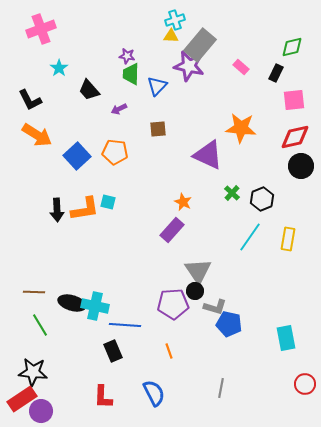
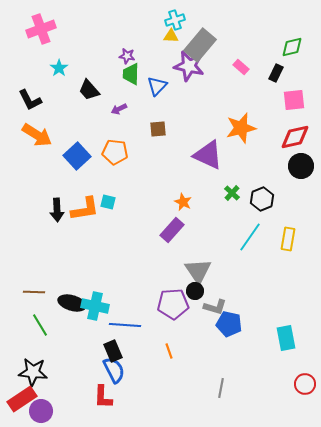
orange star at (241, 128): rotated 20 degrees counterclockwise
blue semicircle at (154, 393): moved 40 px left, 23 px up
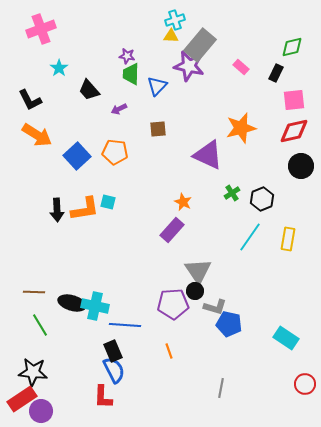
red diamond at (295, 137): moved 1 px left, 6 px up
green cross at (232, 193): rotated 14 degrees clockwise
cyan rectangle at (286, 338): rotated 45 degrees counterclockwise
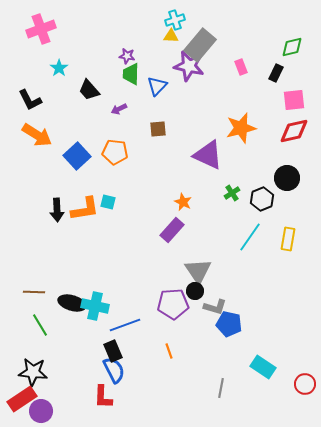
pink rectangle at (241, 67): rotated 28 degrees clockwise
black circle at (301, 166): moved 14 px left, 12 px down
blue line at (125, 325): rotated 24 degrees counterclockwise
cyan rectangle at (286, 338): moved 23 px left, 29 px down
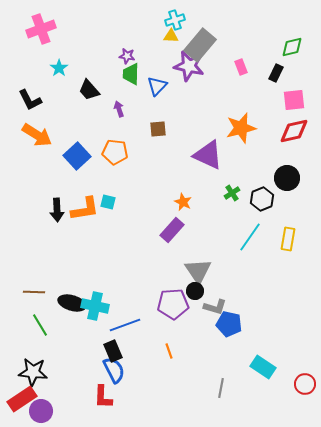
purple arrow at (119, 109): rotated 98 degrees clockwise
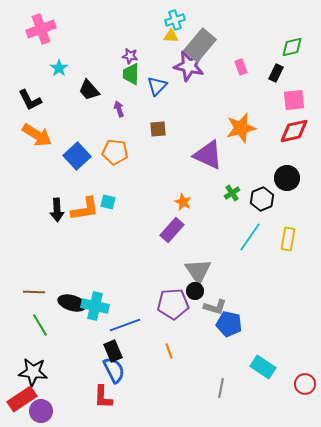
purple star at (127, 56): moved 3 px right
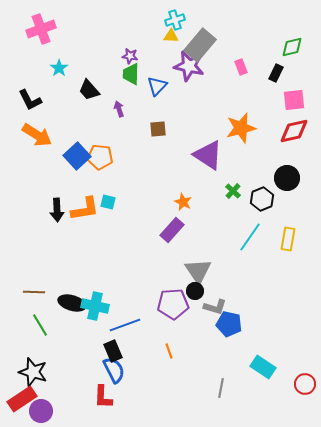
orange pentagon at (115, 152): moved 15 px left, 5 px down
purple triangle at (208, 155): rotated 8 degrees clockwise
green cross at (232, 193): moved 1 px right, 2 px up; rotated 14 degrees counterclockwise
black star at (33, 372): rotated 12 degrees clockwise
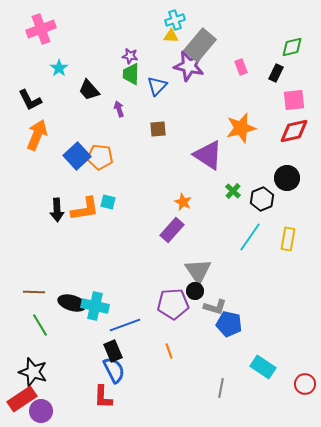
orange arrow at (37, 135): rotated 100 degrees counterclockwise
